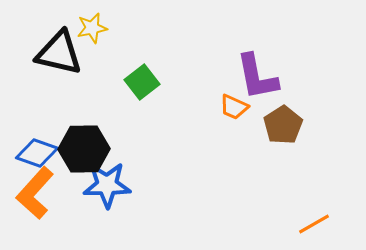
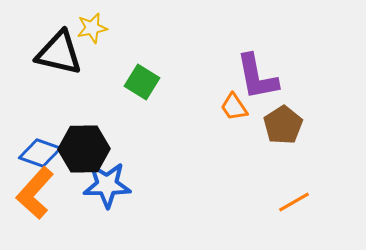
green square: rotated 20 degrees counterclockwise
orange trapezoid: rotated 32 degrees clockwise
blue diamond: moved 3 px right
orange line: moved 20 px left, 22 px up
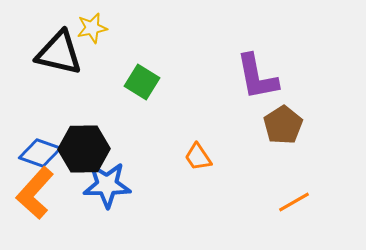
orange trapezoid: moved 36 px left, 50 px down
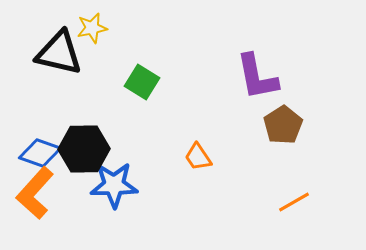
blue star: moved 7 px right
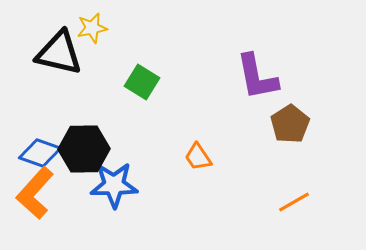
brown pentagon: moved 7 px right, 1 px up
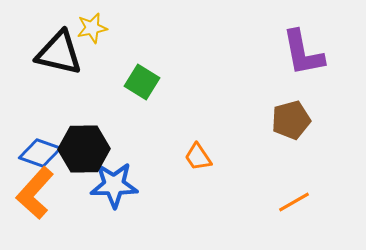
purple L-shape: moved 46 px right, 24 px up
brown pentagon: moved 1 px right, 4 px up; rotated 18 degrees clockwise
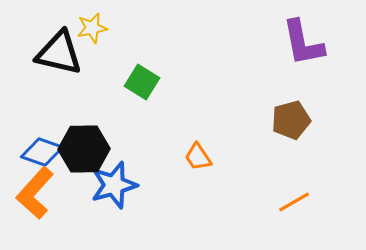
purple L-shape: moved 10 px up
blue diamond: moved 2 px right, 1 px up
blue star: rotated 15 degrees counterclockwise
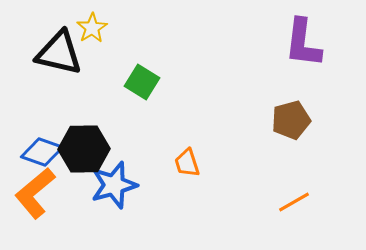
yellow star: rotated 20 degrees counterclockwise
purple L-shape: rotated 18 degrees clockwise
orange trapezoid: moved 11 px left, 6 px down; rotated 16 degrees clockwise
orange L-shape: rotated 8 degrees clockwise
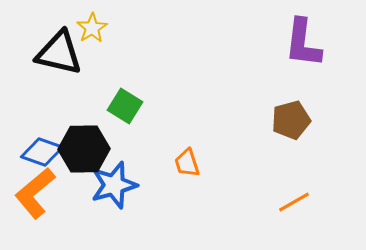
green square: moved 17 px left, 24 px down
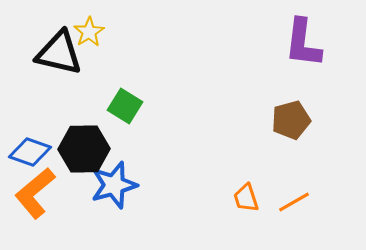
yellow star: moved 3 px left, 4 px down
blue diamond: moved 12 px left
orange trapezoid: moved 59 px right, 35 px down
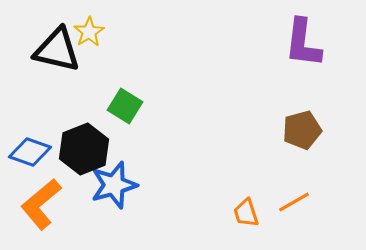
black triangle: moved 2 px left, 3 px up
brown pentagon: moved 11 px right, 10 px down
black hexagon: rotated 21 degrees counterclockwise
orange L-shape: moved 6 px right, 11 px down
orange trapezoid: moved 15 px down
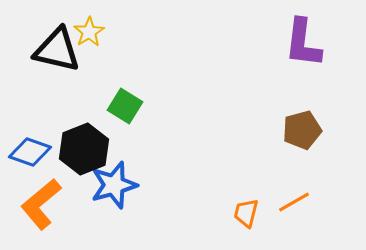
orange trapezoid: rotated 32 degrees clockwise
